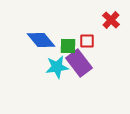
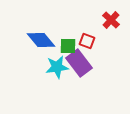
red square: rotated 21 degrees clockwise
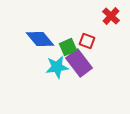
red cross: moved 4 px up
blue diamond: moved 1 px left, 1 px up
green square: moved 1 px down; rotated 24 degrees counterclockwise
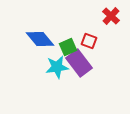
red square: moved 2 px right
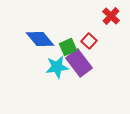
red square: rotated 21 degrees clockwise
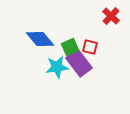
red square: moved 1 px right, 6 px down; rotated 28 degrees counterclockwise
green square: moved 2 px right
